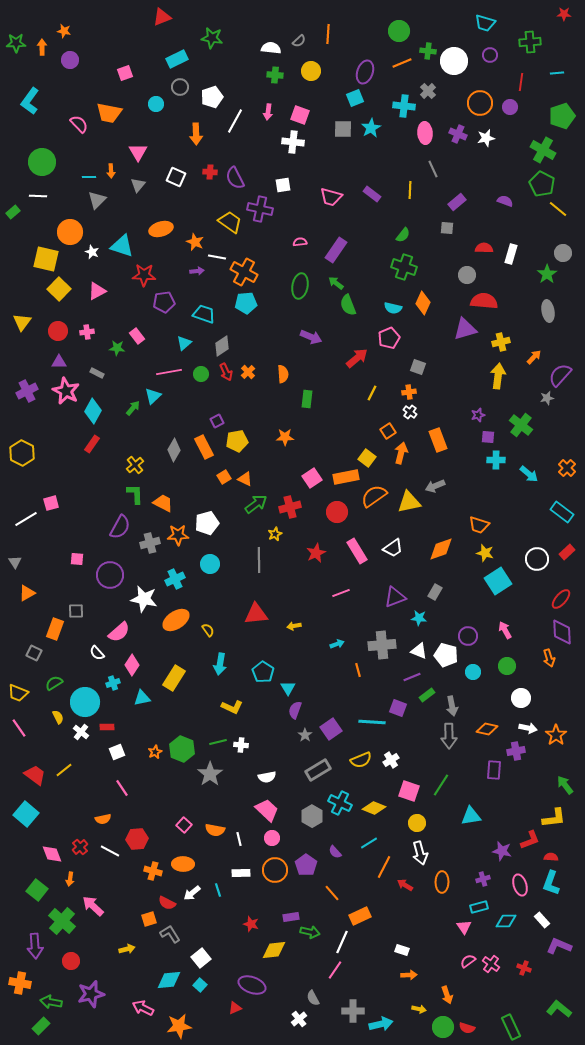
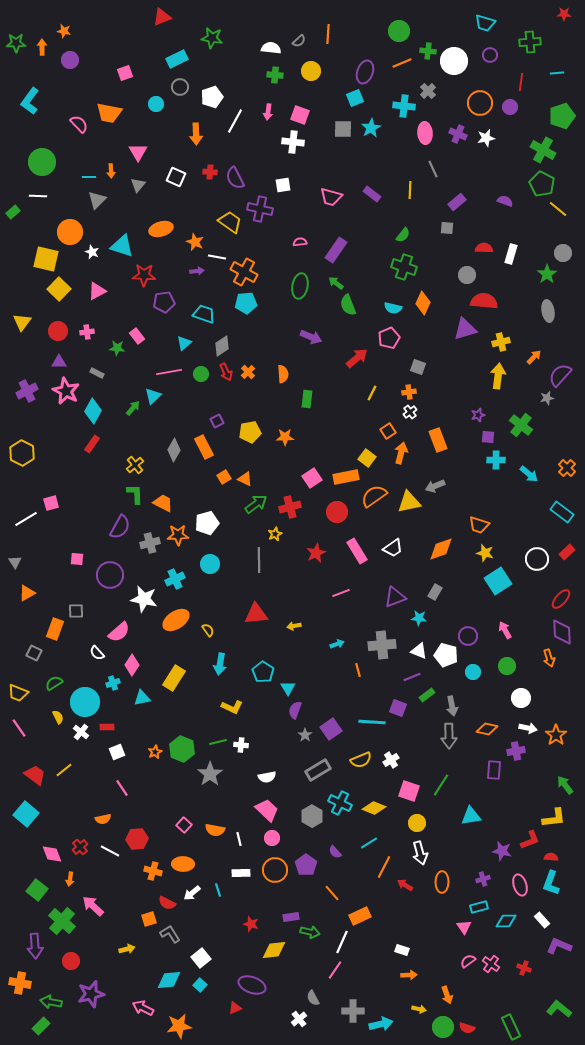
white cross at (410, 412): rotated 16 degrees clockwise
yellow pentagon at (237, 441): moved 13 px right, 9 px up
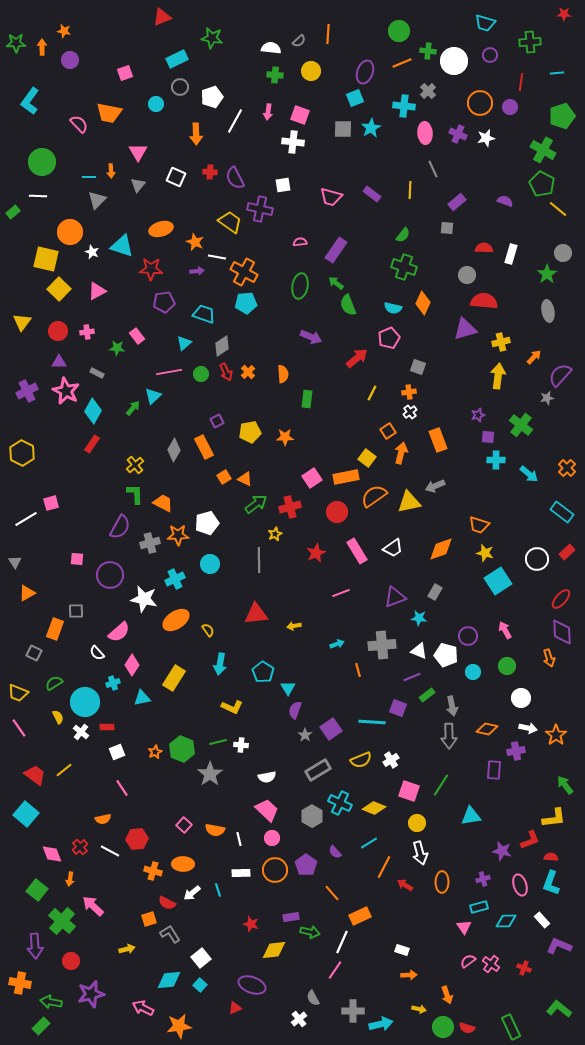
red star at (144, 275): moved 7 px right, 6 px up
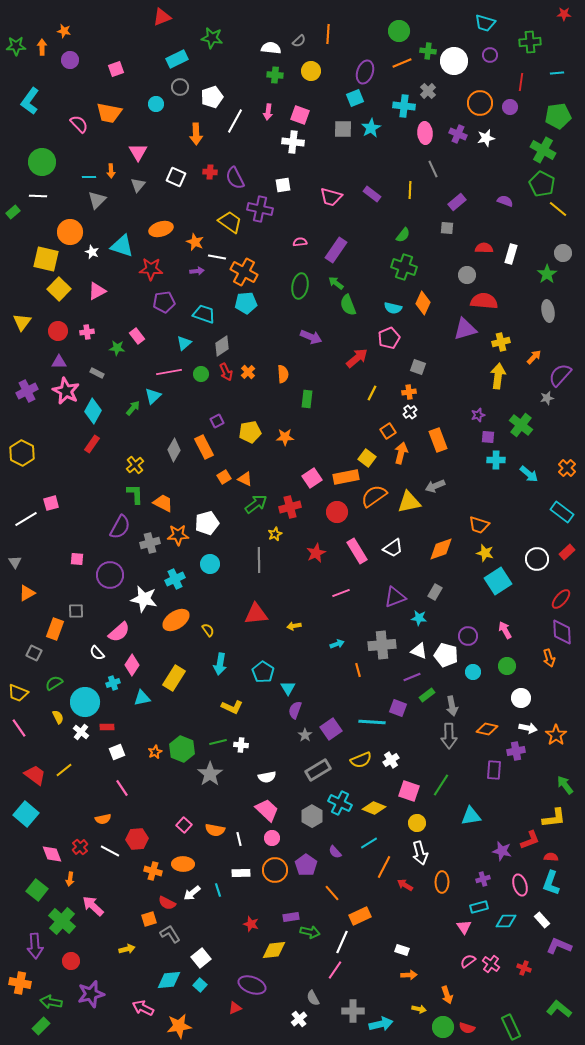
green star at (16, 43): moved 3 px down
pink square at (125, 73): moved 9 px left, 4 px up
green pentagon at (562, 116): moved 4 px left; rotated 10 degrees clockwise
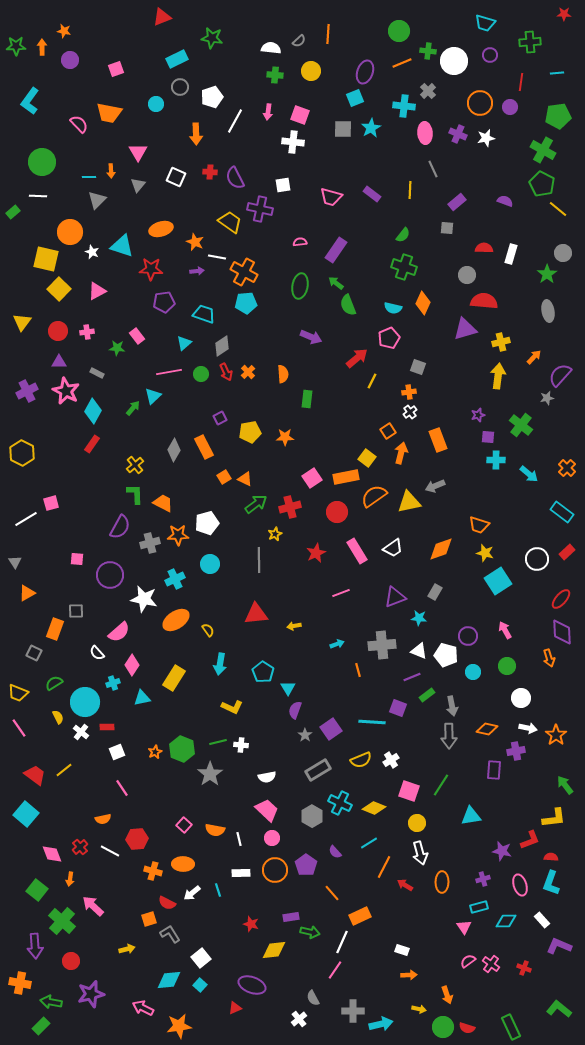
yellow line at (372, 393): moved 12 px up
purple square at (217, 421): moved 3 px right, 3 px up
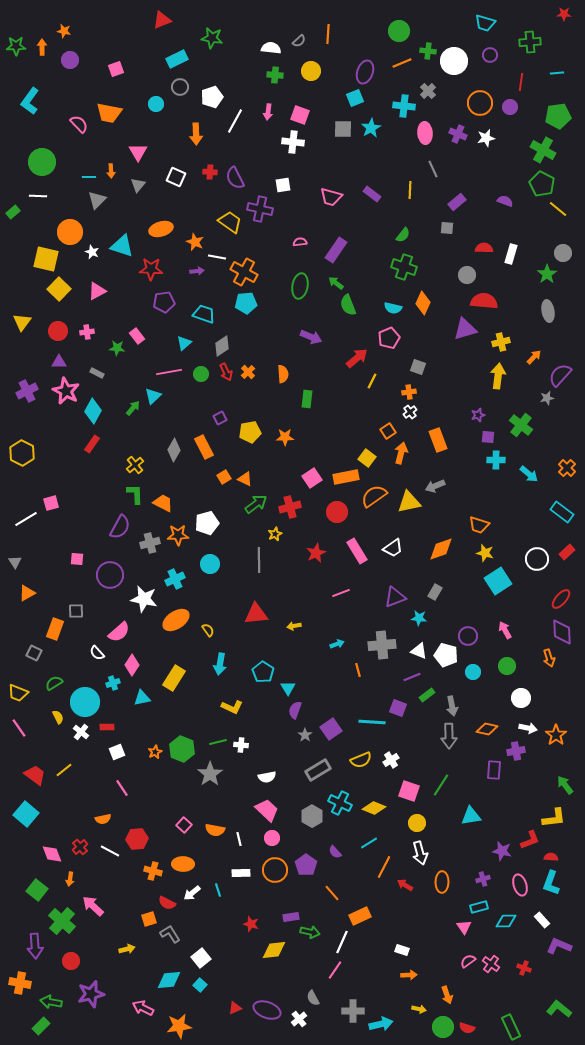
red triangle at (162, 17): moved 3 px down
purple ellipse at (252, 985): moved 15 px right, 25 px down
